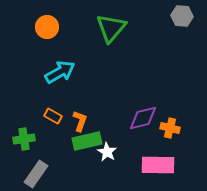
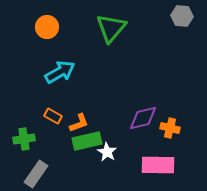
orange L-shape: moved 1 px left, 2 px down; rotated 50 degrees clockwise
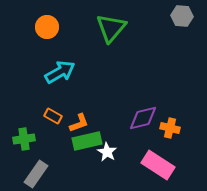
pink rectangle: rotated 32 degrees clockwise
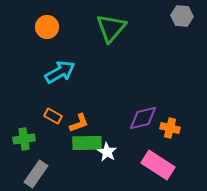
green rectangle: moved 2 px down; rotated 12 degrees clockwise
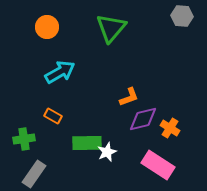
purple diamond: moved 1 px down
orange L-shape: moved 50 px right, 26 px up
orange cross: rotated 18 degrees clockwise
white star: rotated 18 degrees clockwise
gray rectangle: moved 2 px left
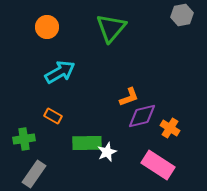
gray hexagon: moved 1 px up; rotated 15 degrees counterclockwise
purple diamond: moved 1 px left, 3 px up
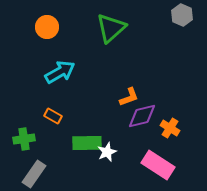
gray hexagon: rotated 25 degrees counterclockwise
green triangle: rotated 8 degrees clockwise
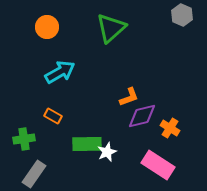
green rectangle: moved 1 px down
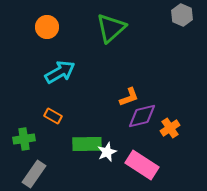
orange cross: rotated 24 degrees clockwise
pink rectangle: moved 16 px left
